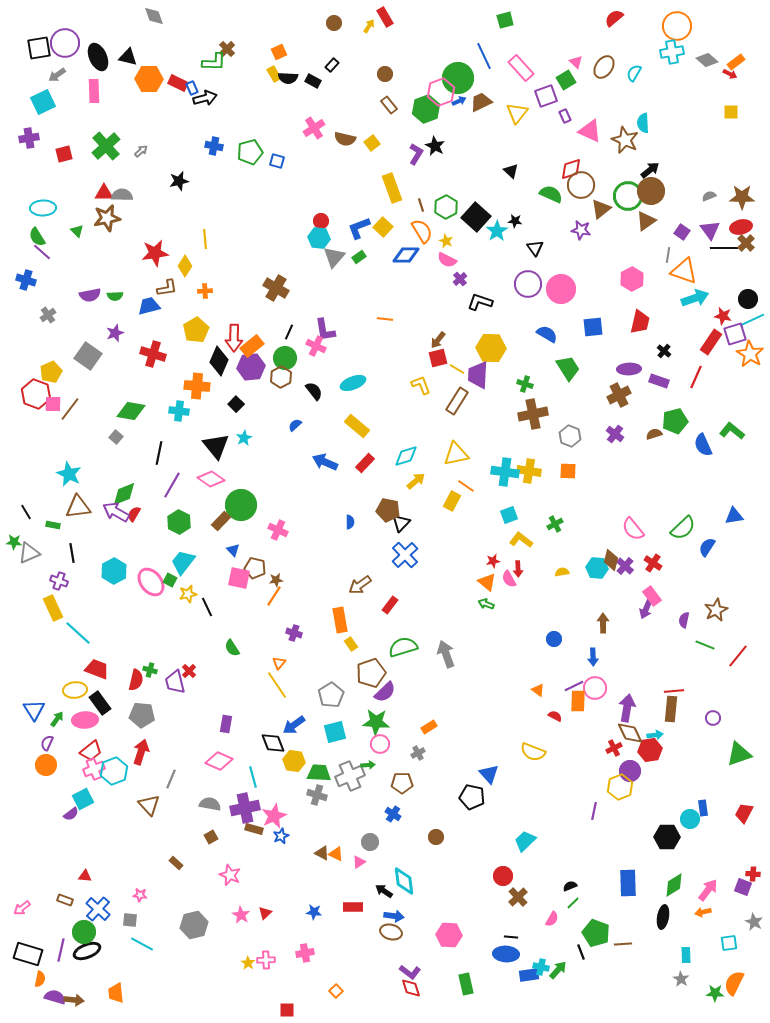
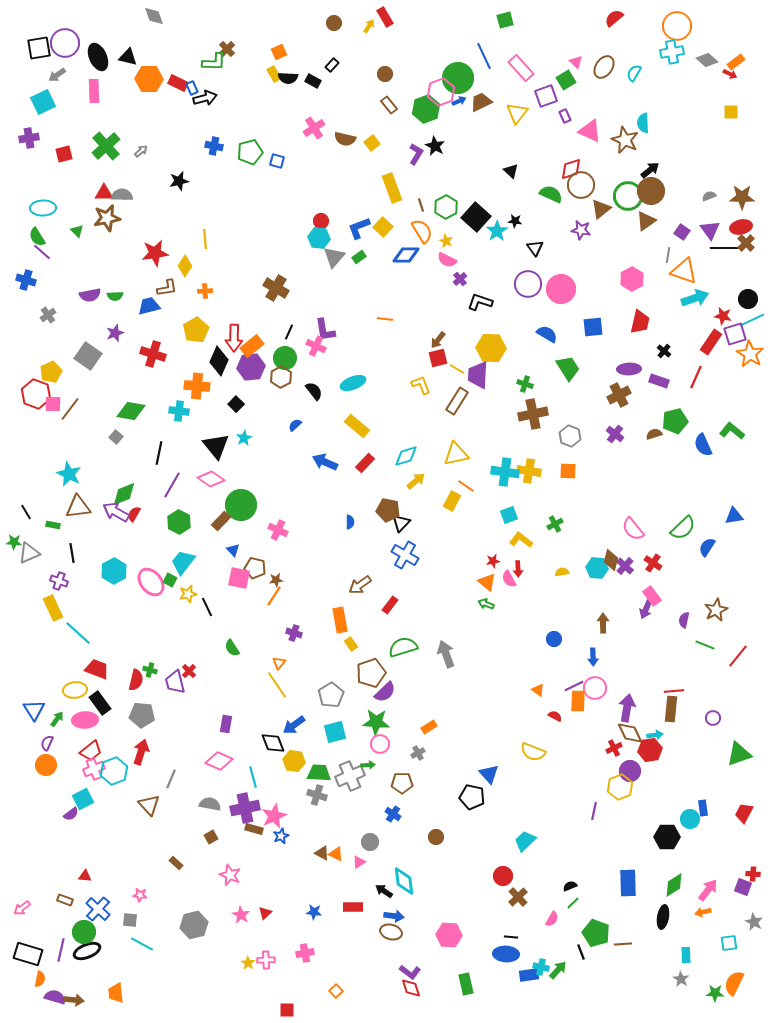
blue cross at (405, 555): rotated 16 degrees counterclockwise
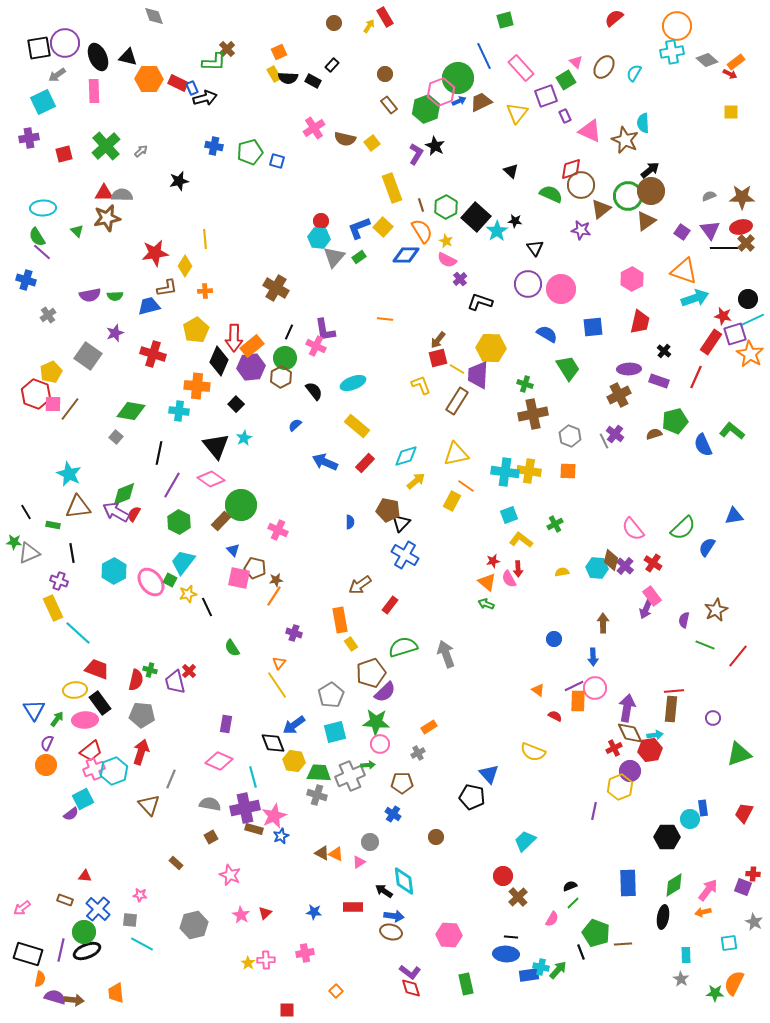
gray line at (668, 255): moved 64 px left, 186 px down; rotated 35 degrees counterclockwise
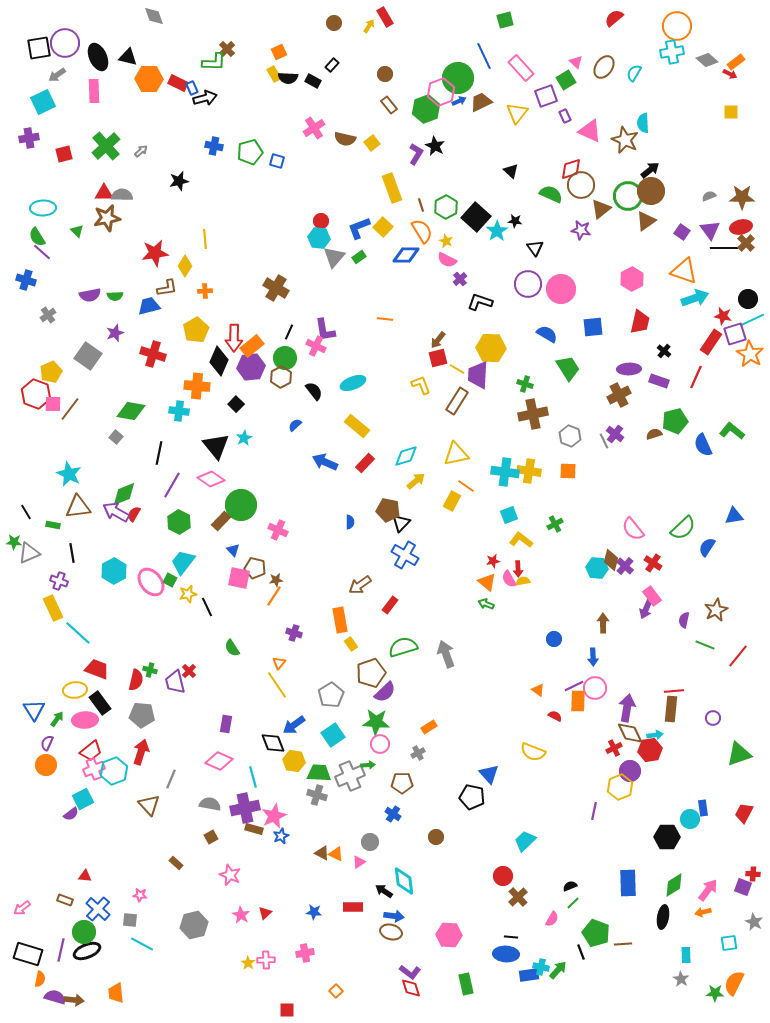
yellow semicircle at (562, 572): moved 39 px left, 9 px down
cyan square at (335, 732): moved 2 px left, 3 px down; rotated 20 degrees counterclockwise
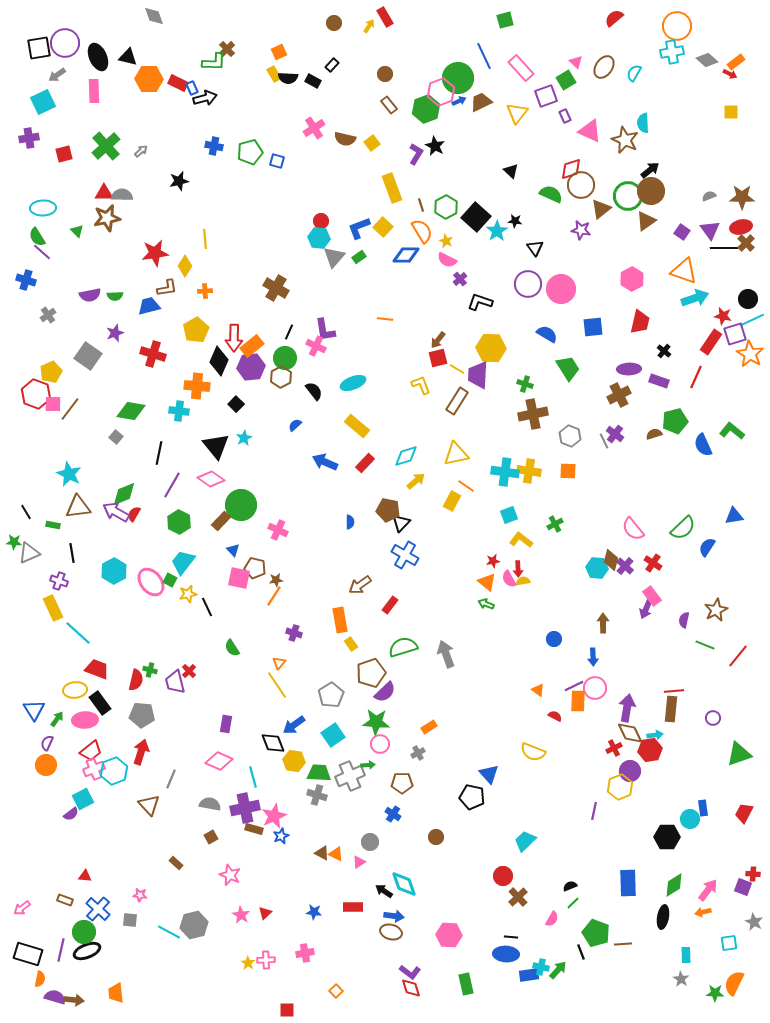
cyan diamond at (404, 881): moved 3 px down; rotated 12 degrees counterclockwise
cyan line at (142, 944): moved 27 px right, 12 px up
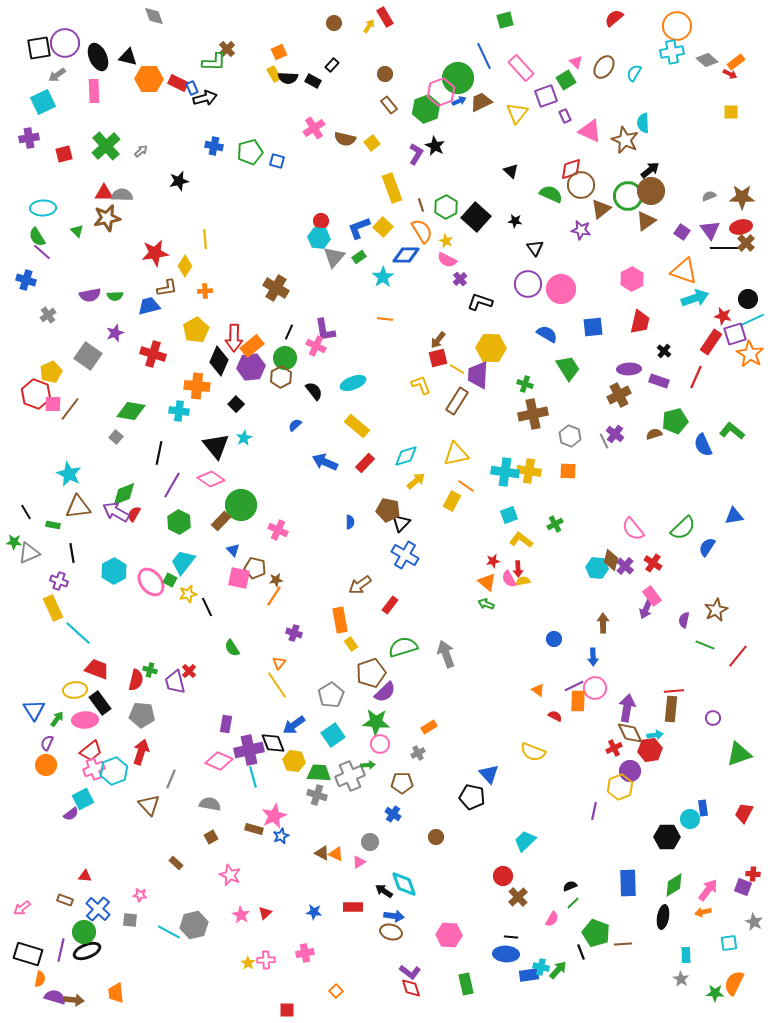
cyan star at (497, 231): moved 114 px left, 46 px down
purple cross at (245, 808): moved 4 px right, 58 px up
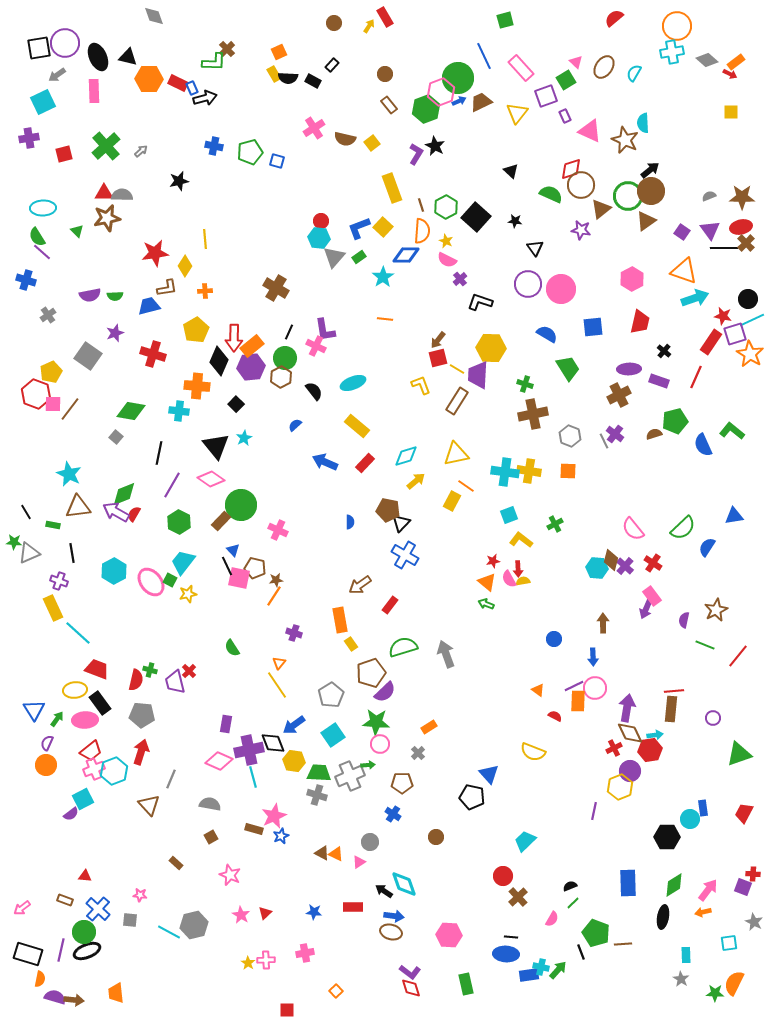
orange semicircle at (422, 231): rotated 35 degrees clockwise
black line at (207, 607): moved 20 px right, 41 px up
gray cross at (418, 753): rotated 16 degrees counterclockwise
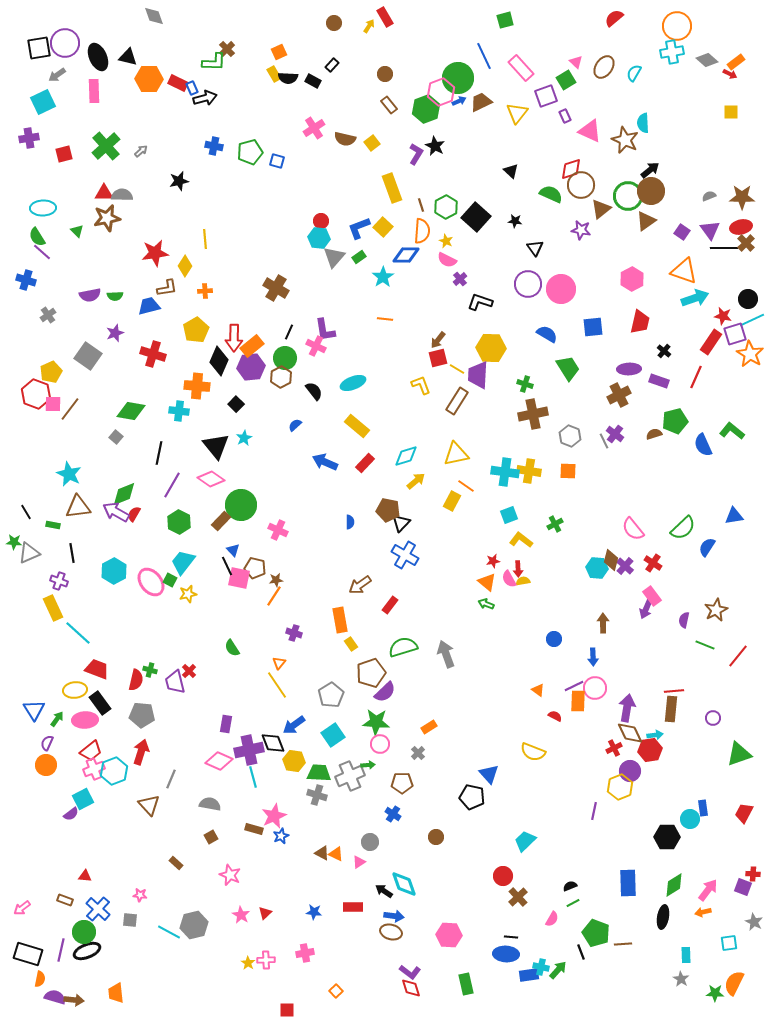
green line at (573, 903): rotated 16 degrees clockwise
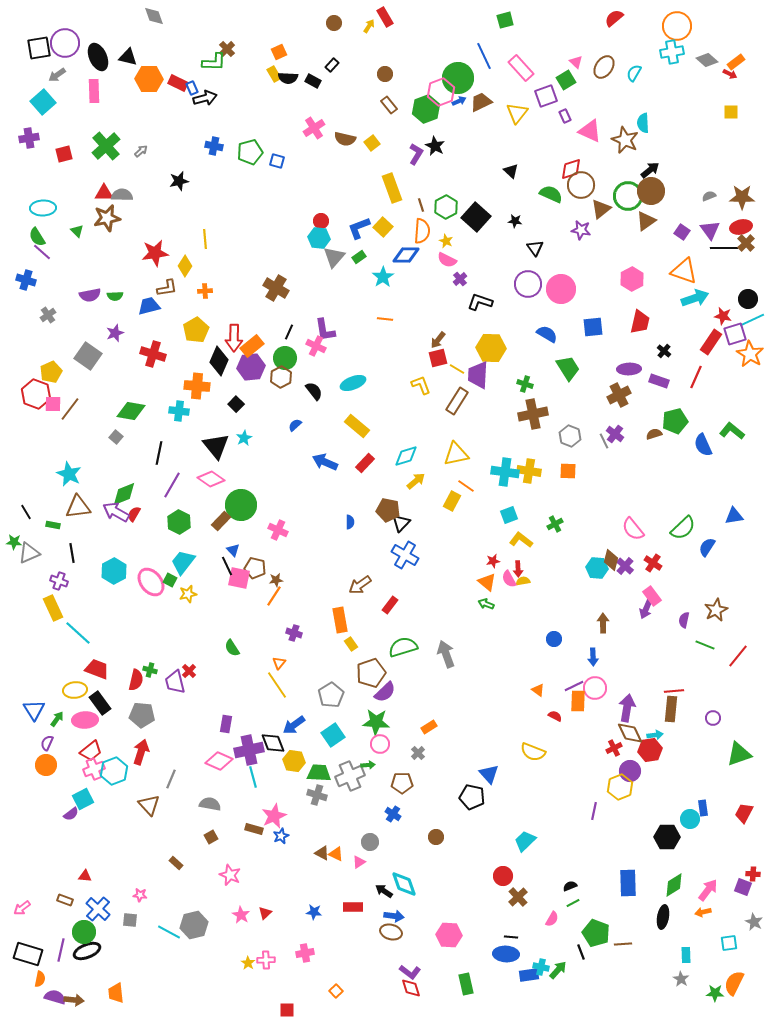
cyan square at (43, 102): rotated 15 degrees counterclockwise
